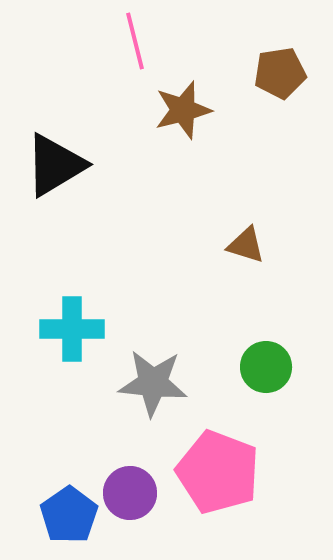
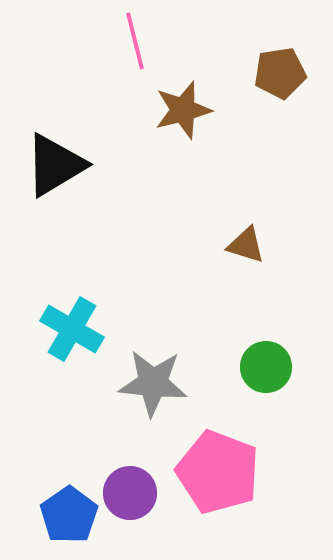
cyan cross: rotated 30 degrees clockwise
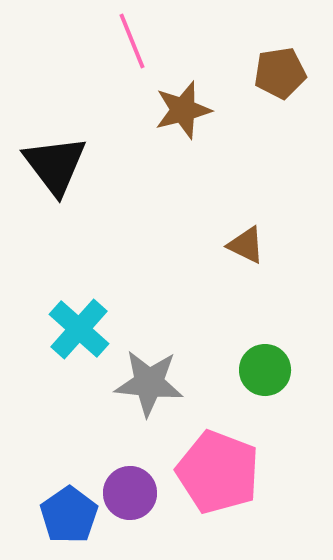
pink line: moved 3 px left; rotated 8 degrees counterclockwise
black triangle: rotated 36 degrees counterclockwise
brown triangle: rotated 9 degrees clockwise
cyan cross: moved 7 px right; rotated 12 degrees clockwise
green circle: moved 1 px left, 3 px down
gray star: moved 4 px left
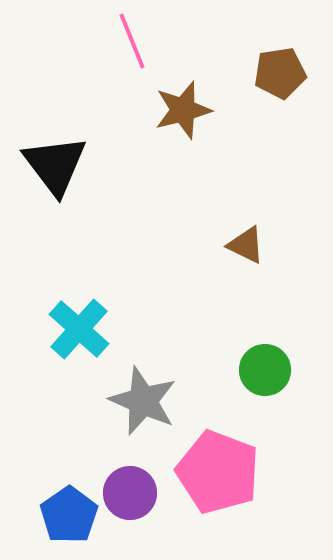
gray star: moved 6 px left, 18 px down; rotated 18 degrees clockwise
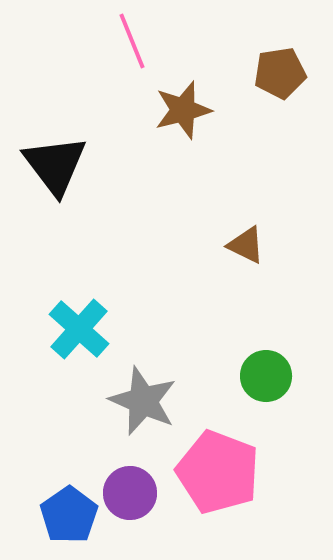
green circle: moved 1 px right, 6 px down
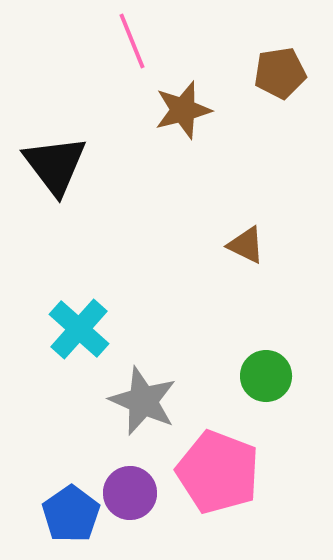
blue pentagon: moved 2 px right, 1 px up
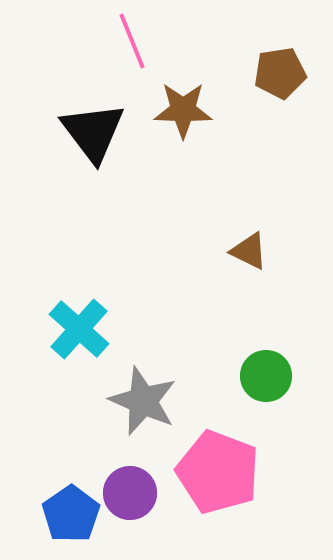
brown star: rotated 16 degrees clockwise
black triangle: moved 38 px right, 33 px up
brown triangle: moved 3 px right, 6 px down
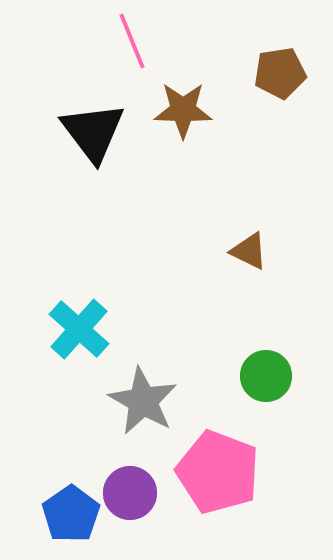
gray star: rotated 6 degrees clockwise
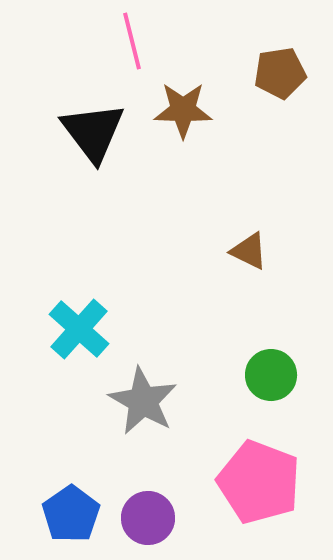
pink line: rotated 8 degrees clockwise
green circle: moved 5 px right, 1 px up
pink pentagon: moved 41 px right, 10 px down
purple circle: moved 18 px right, 25 px down
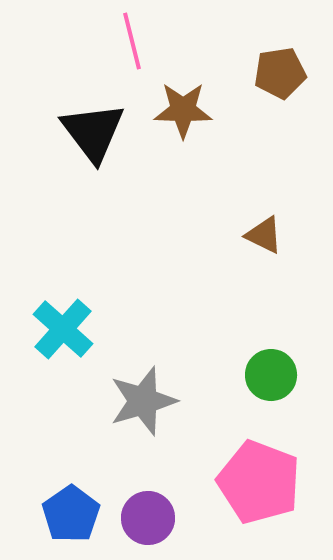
brown triangle: moved 15 px right, 16 px up
cyan cross: moved 16 px left
gray star: rotated 26 degrees clockwise
